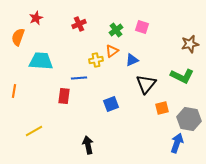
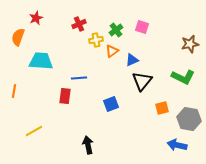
yellow cross: moved 20 px up
green L-shape: moved 1 px right, 1 px down
black triangle: moved 4 px left, 3 px up
red rectangle: moved 1 px right
blue arrow: moved 2 px down; rotated 96 degrees counterclockwise
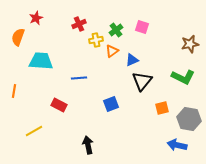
red rectangle: moved 6 px left, 9 px down; rotated 70 degrees counterclockwise
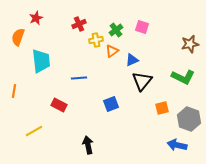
cyan trapezoid: rotated 80 degrees clockwise
gray hexagon: rotated 10 degrees clockwise
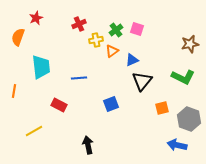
pink square: moved 5 px left, 2 px down
cyan trapezoid: moved 6 px down
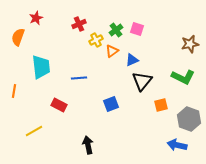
yellow cross: rotated 16 degrees counterclockwise
orange square: moved 1 px left, 3 px up
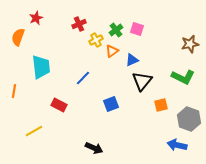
blue line: moved 4 px right; rotated 42 degrees counterclockwise
black arrow: moved 6 px right, 3 px down; rotated 126 degrees clockwise
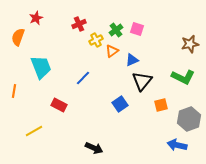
cyan trapezoid: rotated 15 degrees counterclockwise
blue square: moved 9 px right; rotated 14 degrees counterclockwise
gray hexagon: rotated 20 degrees clockwise
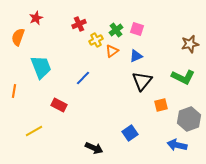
blue triangle: moved 4 px right, 4 px up
blue square: moved 10 px right, 29 px down
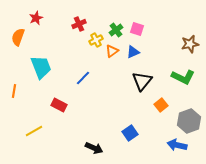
blue triangle: moved 3 px left, 4 px up
orange square: rotated 24 degrees counterclockwise
gray hexagon: moved 2 px down
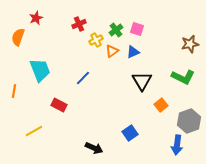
cyan trapezoid: moved 1 px left, 3 px down
black triangle: rotated 10 degrees counterclockwise
blue arrow: rotated 96 degrees counterclockwise
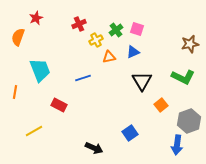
orange triangle: moved 3 px left, 6 px down; rotated 24 degrees clockwise
blue line: rotated 28 degrees clockwise
orange line: moved 1 px right, 1 px down
